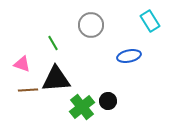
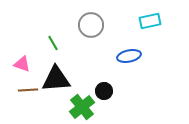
cyan rectangle: rotated 70 degrees counterclockwise
black circle: moved 4 px left, 10 px up
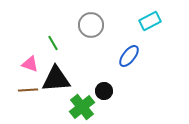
cyan rectangle: rotated 15 degrees counterclockwise
blue ellipse: rotated 40 degrees counterclockwise
pink triangle: moved 8 px right
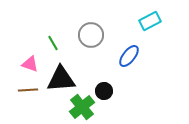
gray circle: moved 10 px down
black triangle: moved 5 px right
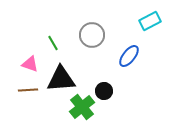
gray circle: moved 1 px right
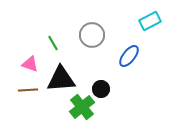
black circle: moved 3 px left, 2 px up
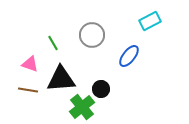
brown line: rotated 12 degrees clockwise
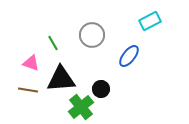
pink triangle: moved 1 px right, 1 px up
green cross: moved 1 px left
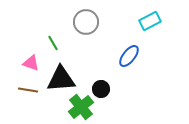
gray circle: moved 6 px left, 13 px up
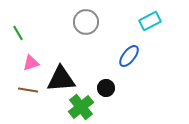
green line: moved 35 px left, 10 px up
pink triangle: rotated 36 degrees counterclockwise
black circle: moved 5 px right, 1 px up
